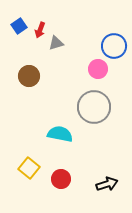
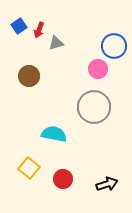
red arrow: moved 1 px left
cyan semicircle: moved 6 px left
red circle: moved 2 px right
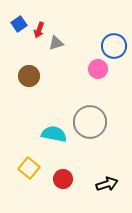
blue square: moved 2 px up
gray circle: moved 4 px left, 15 px down
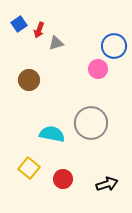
brown circle: moved 4 px down
gray circle: moved 1 px right, 1 px down
cyan semicircle: moved 2 px left
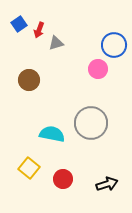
blue circle: moved 1 px up
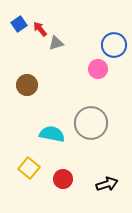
red arrow: moved 1 px right, 1 px up; rotated 119 degrees clockwise
brown circle: moved 2 px left, 5 px down
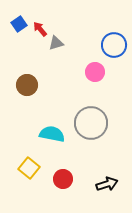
pink circle: moved 3 px left, 3 px down
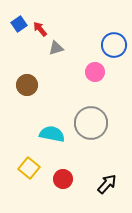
gray triangle: moved 5 px down
black arrow: rotated 30 degrees counterclockwise
